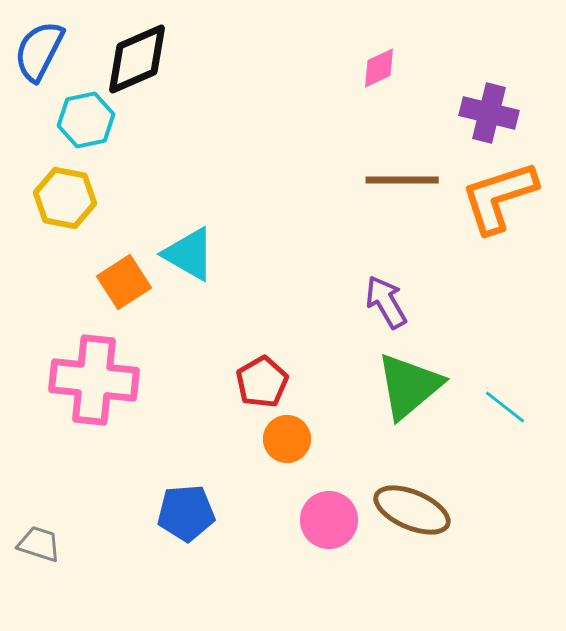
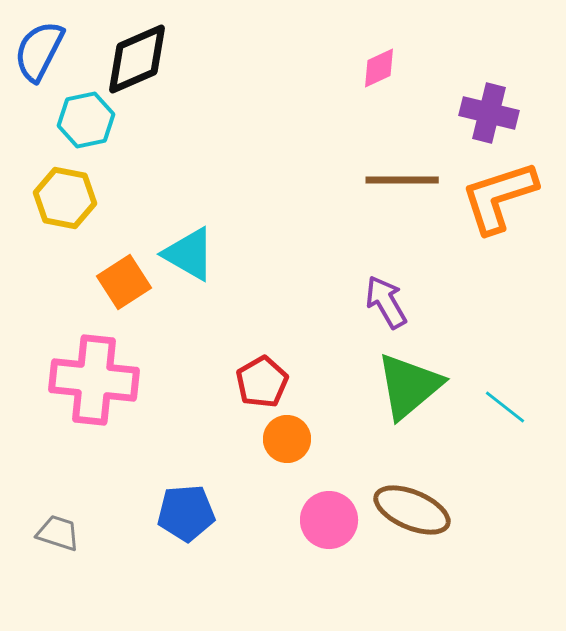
gray trapezoid: moved 19 px right, 11 px up
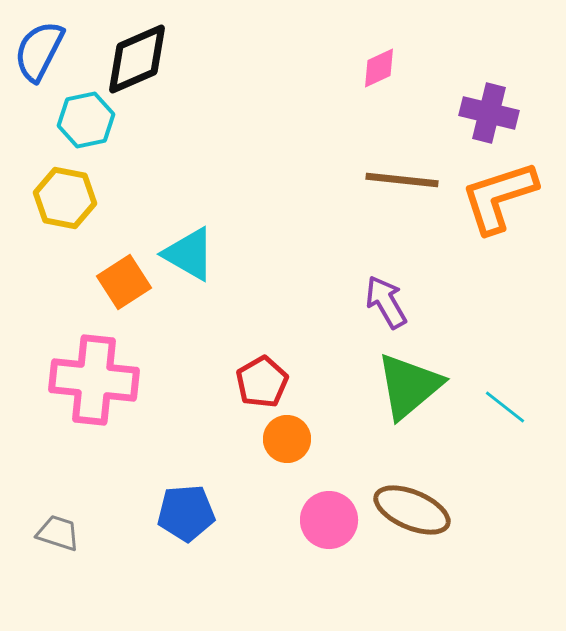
brown line: rotated 6 degrees clockwise
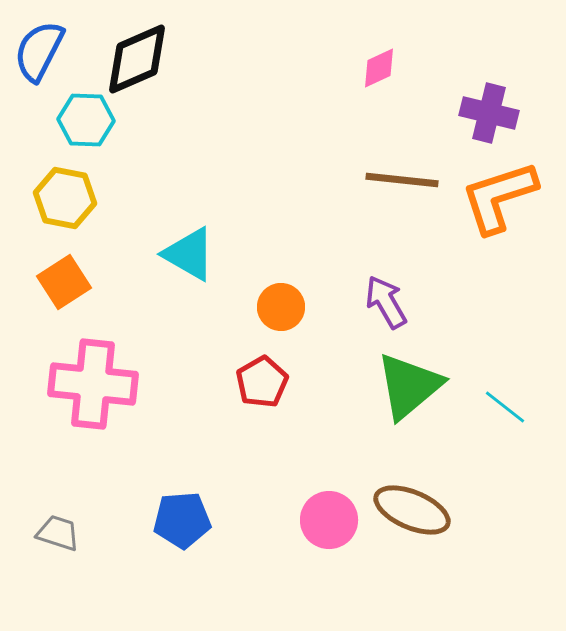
cyan hexagon: rotated 14 degrees clockwise
orange square: moved 60 px left
pink cross: moved 1 px left, 4 px down
orange circle: moved 6 px left, 132 px up
blue pentagon: moved 4 px left, 7 px down
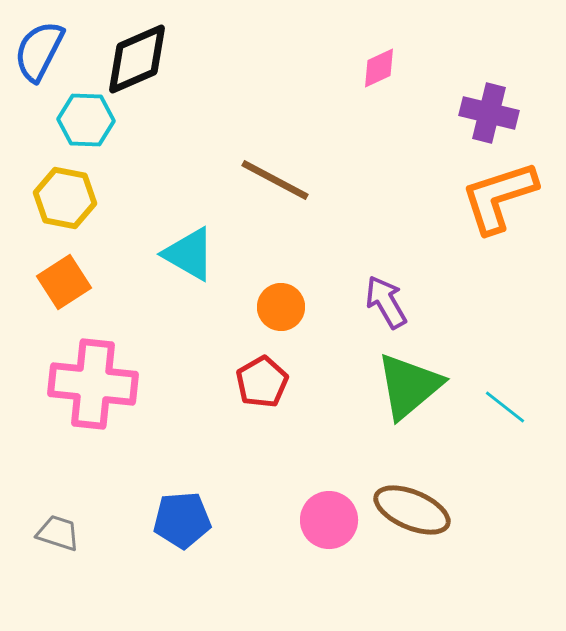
brown line: moved 127 px left; rotated 22 degrees clockwise
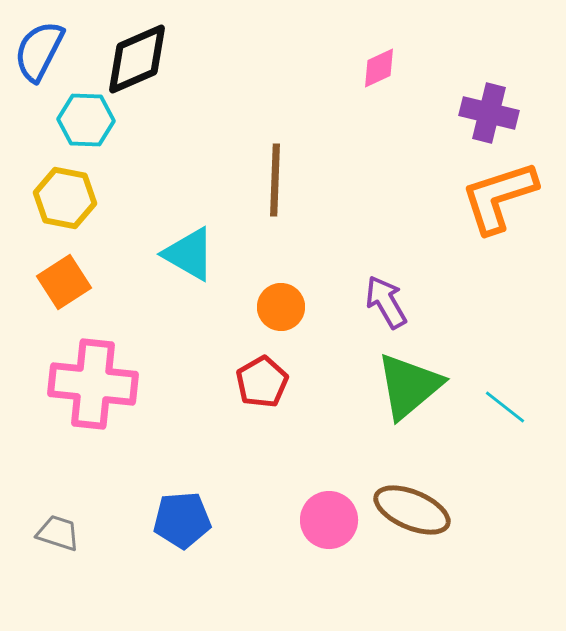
brown line: rotated 64 degrees clockwise
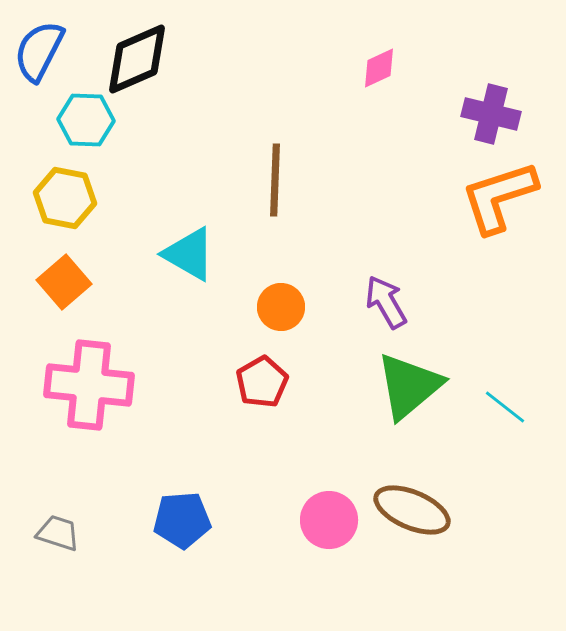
purple cross: moved 2 px right, 1 px down
orange square: rotated 8 degrees counterclockwise
pink cross: moved 4 px left, 1 px down
